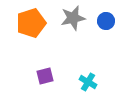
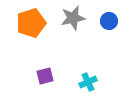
blue circle: moved 3 px right
cyan cross: rotated 36 degrees clockwise
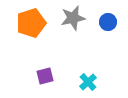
blue circle: moved 1 px left, 1 px down
cyan cross: rotated 18 degrees counterclockwise
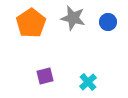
gray star: rotated 25 degrees clockwise
orange pentagon: rotated 16 degrees counterclockwise
